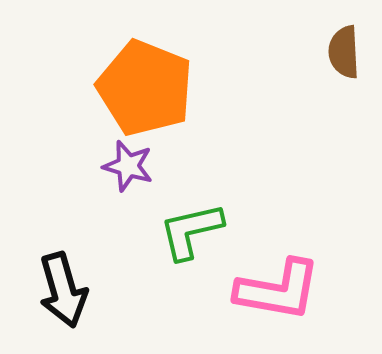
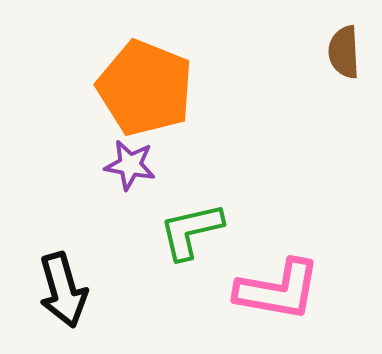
purple star: moved 2 px right, 1 px up; rotated 6 degrees counterclockwise
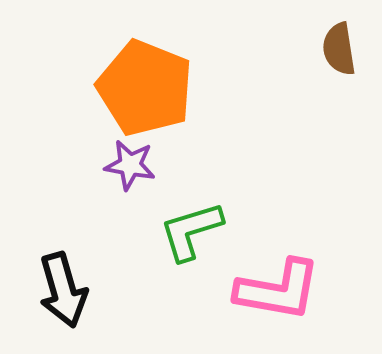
brown semicircle: moved 5 px left, 3 px up; rotated 6 degrees counterclockwise
green L-shape: rotated 4 degrees counterclockwise
